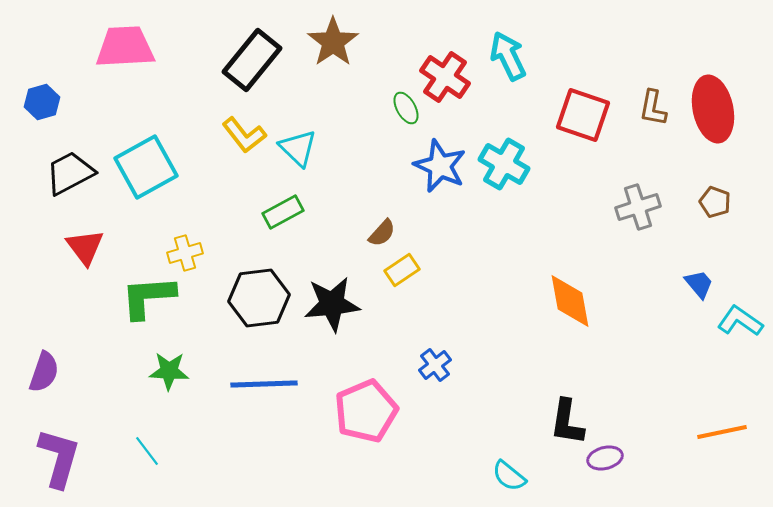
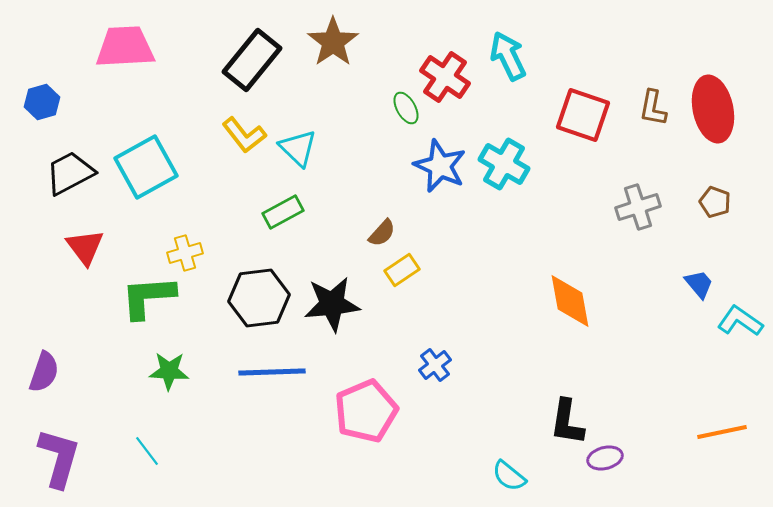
blue line: moved 8 px right, 12 px up
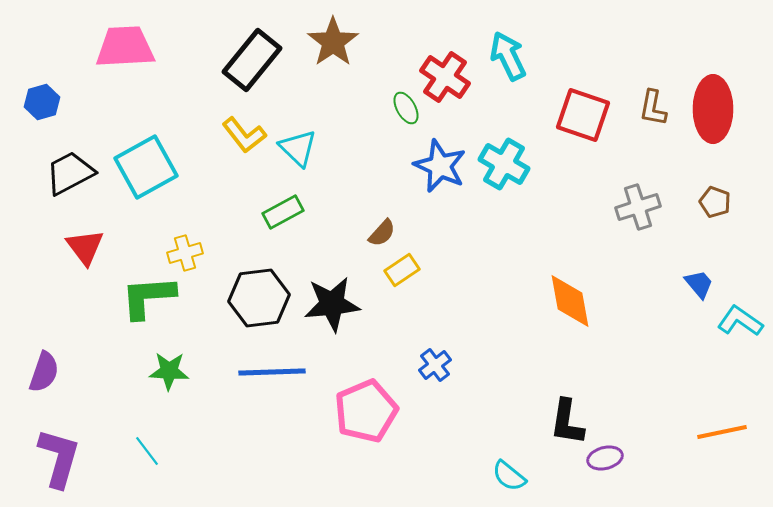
red ellipse: rotated 12 degrees clockwise
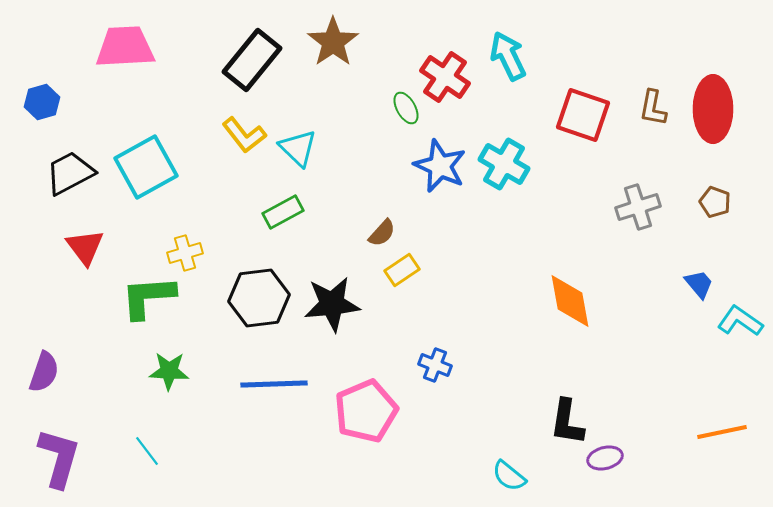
blue cross: rotated 32 degrees counterclockwise
blue line: moved 2 px right, 12 px down
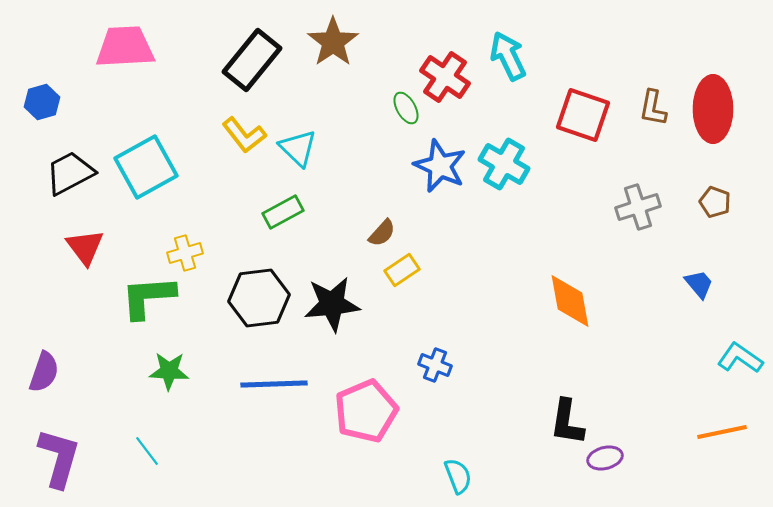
cyan L-shape: moved 37 px down
cyan semicircle: moved 51 px left; rotated 150 degrees counterclockwise
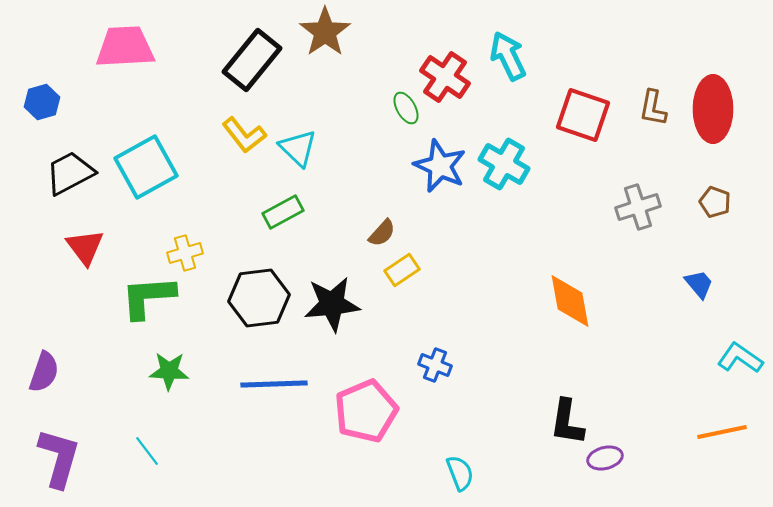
brown star: moved 8 px left, 10 px up
cyan semicircle: moved 2 px right, 3 px up
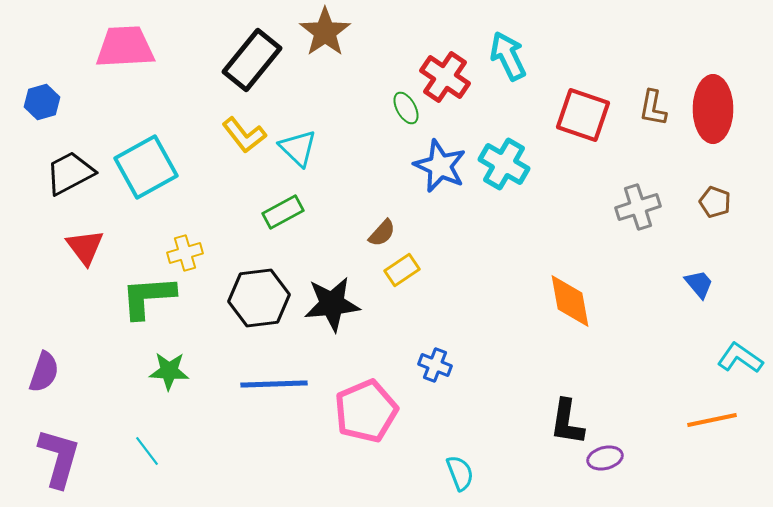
orange line: moved 10 px left, 12 px up
